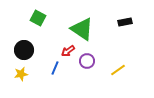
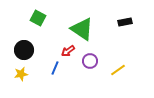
purple circle: moved 3 px right
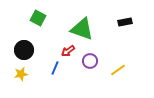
green triangle: rotated 15 degrees counterclockwise
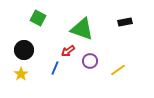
yellow star: rotated 24 degrees counterclockwise
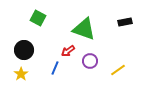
green triangle: moved 2 px right
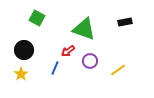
green square: moved 1 px left
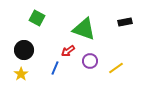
yellow line: moved 2 px left, 2 px up
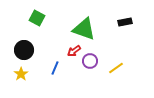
red arrow: moved 6 px right
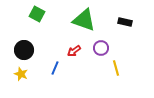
green square: moved 4 px up
black rectangle: rotated 24 degrees clockwise
green triangle: moved 9 px up
purple circle: moved 11 px right, 13 px up
yellow line: rotated 70 degrees counterclockwise
yellow star: rotated 16 degrees counterclockwise
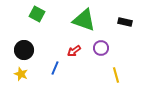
yellow line: moved 7 px down
